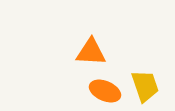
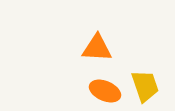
orange triangle: moved 6 px right, 4 px up
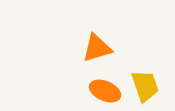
orange triangle: rotated 20 degrees counterclockwise
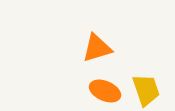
yellow trapezoid: moved 1 px right, 4 px down
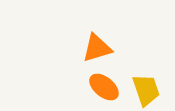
orange ellipse: moved 1 px left, 4 px up; rotated 16 degrees clockwise
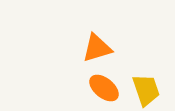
orange ellipse: moved 1 px down
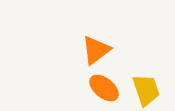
orange triangle: moved 1 px left, 2 px down; rotated 20 degrees counterclockwise
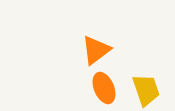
orange ellipse: rotated 28 degrees clockwise
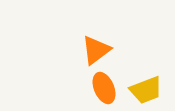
yellow trapezoid: rotated 88 degrees clockwise
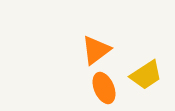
yellow trapezoid: moved 15 px up; rotated 12 degrees counterclockwise
